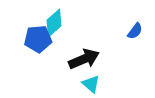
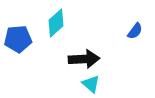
cyan diamond: moved 2 px right
blue pentagon: moved 20 px left
black arrow: rotated 20 degrees clockwise
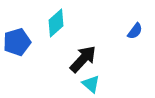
blue pentagon: moved 1 px left, 3 px down; rotated 12 degrees counterclockwise
black arrow: moved 1 px left; rotated 44 degrees counterclockwise
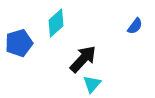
blue semicircle: moved 5 px up
blue pentagon: moved 2 px right, 1 px down
cyan triangle: moved 1 px right; rotated 30 degrees clockwise
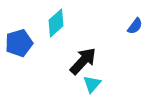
black arrow: moved 2 px down
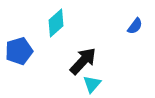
blue pentagon: moved 8 px down
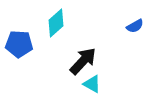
blue semicircle: rotated 24 degrees clockwise
blue pentagon: moved 7 px up; rotated 20 degrees clockwise
cyan triangle: rotated 42 degrees counterclockwise
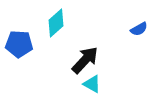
blue semicircle: moved 4 px right, 3 px down
black arrow: moved 2 px right, 1 px up
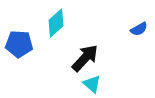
black arrow: moved 2 px up
cyan triangle: rotated 12 degrees clockwise
